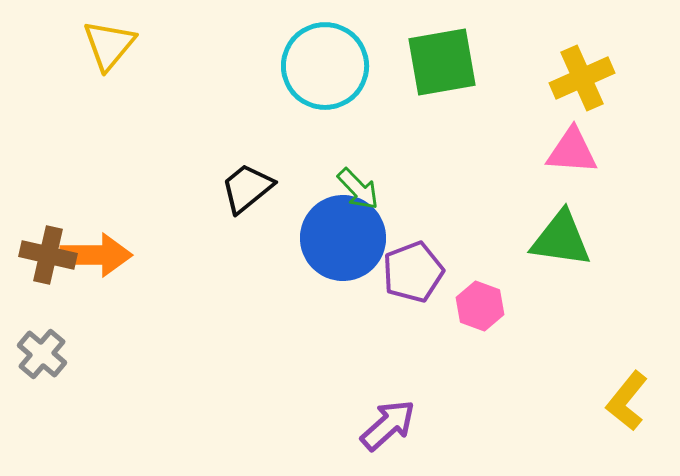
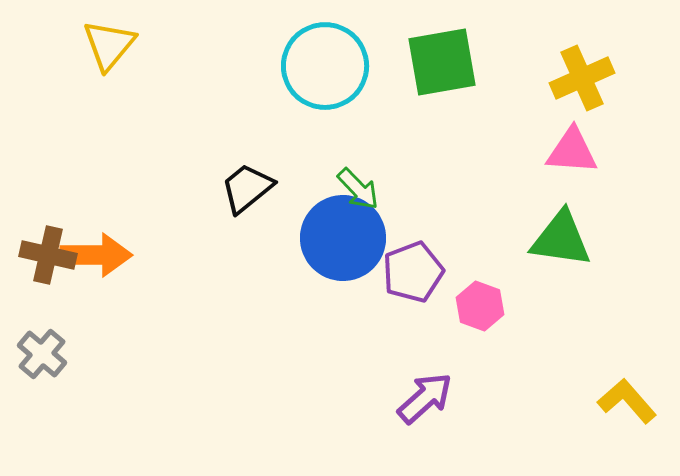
yellow L-shape: rotated 100 degrees clockwise
purple arrow: moved 37 px right, 27 px up
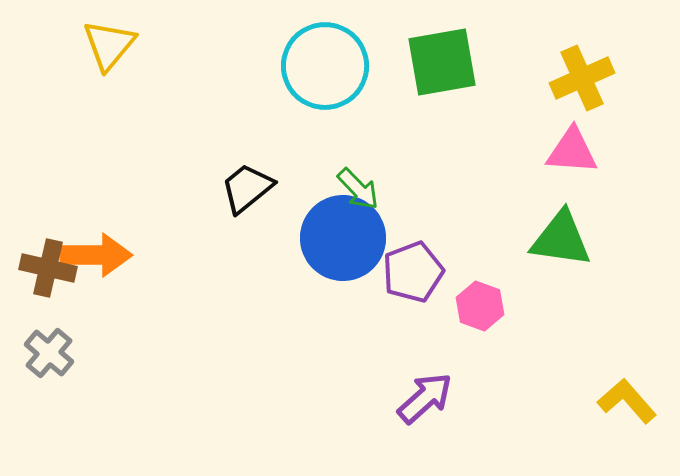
brown cross: moved 13 px down
gray cross: moved 7 px right, 1 px up
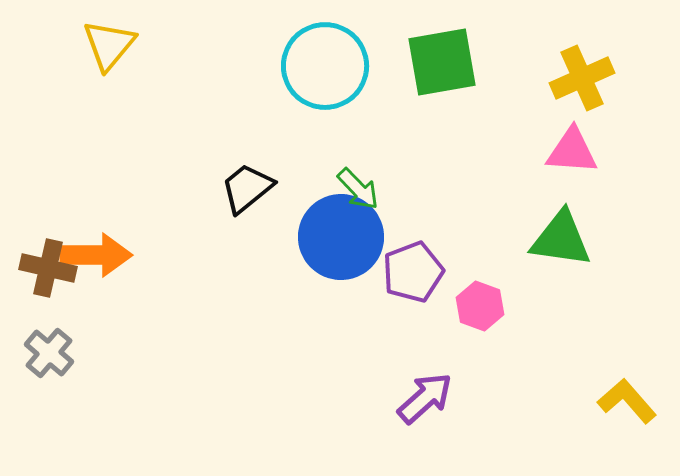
blue circle: moved 2 px left, 1 px up
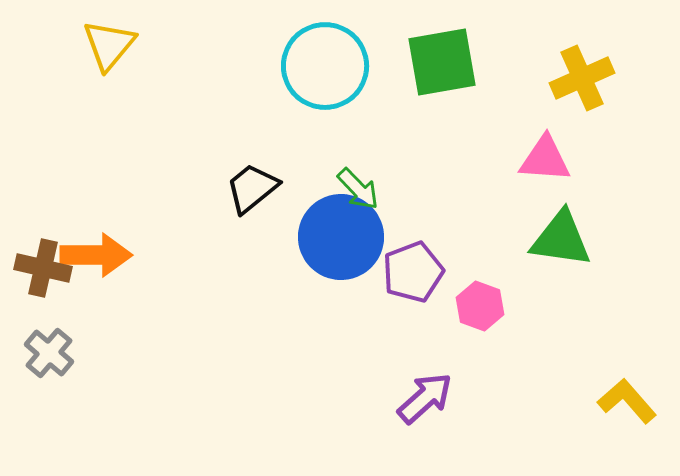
pink triangle: moved 27 px left, 8 px down
black trapezoid: moved 5 px right
brown cross: moved 5 px left
